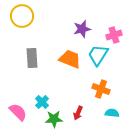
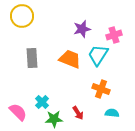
red arrow: rotated 56 degrees counterclockwise
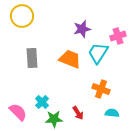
pink cross: moved 4 px right, 1 px down
cyan trapezoid: moved 2 px up
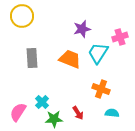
pink cross: moved 2 px right, 1 px down
pink semicircle: rotated 102 degrees counterclockwise
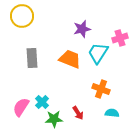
pink cross: moved 1 px down
pink semicircle: moved 3 px right, 5 px up
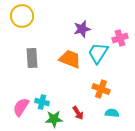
cyan cross: rotated 32 degrees counterclockwise
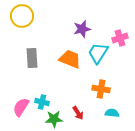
orange cross: rotated 12 degrees counterclockwise
